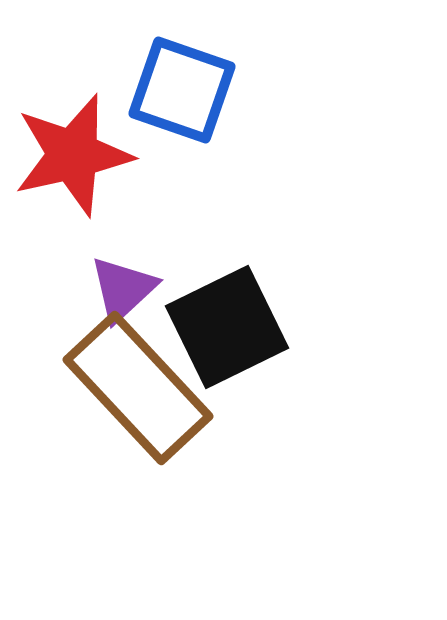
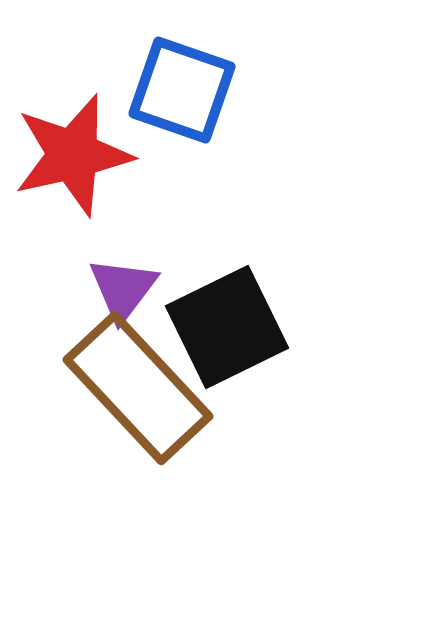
purple triangle: rotated 10 degrees counterclockwise
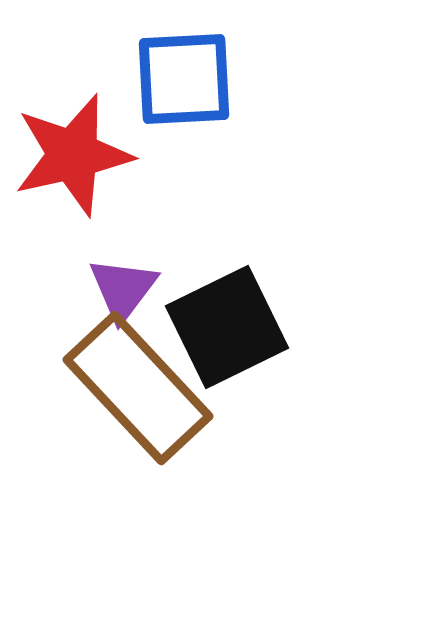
blue square: moved 2 px right, 11 px up; rotated 22 degrees counterclockwise
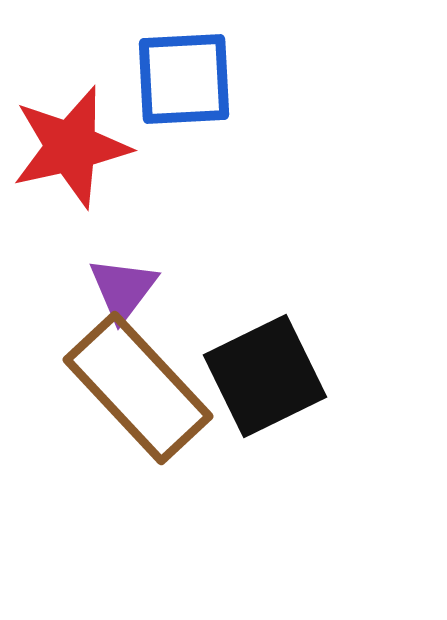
red star: moved 2 px left, 8 px up
black square: moved 38 px right, 49 px down
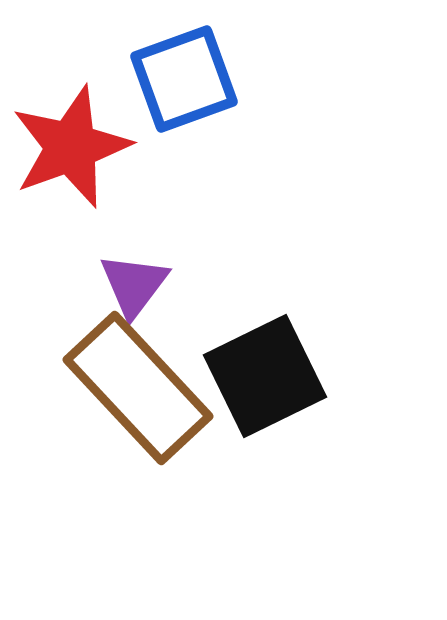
blue square: rotated 17 degrees counterclockwise
red star: rotated 7 degrees counterclockwise
purple triangle: moved 11 px right, 4 px up
